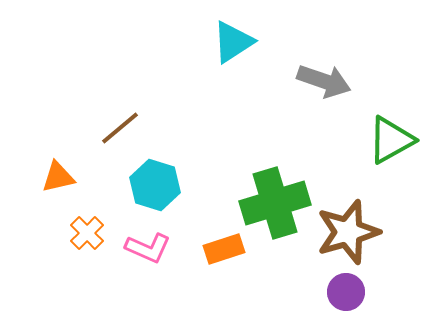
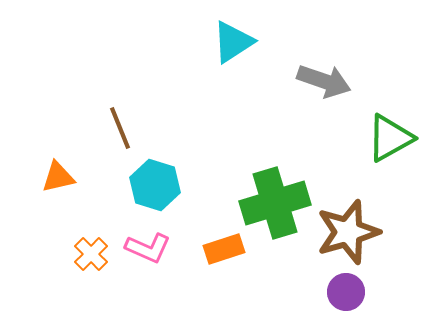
brown line: rotated 72 degrees counterclockwise
green triangle: moved 1 px left, 2 px up
orange cross: moved 4 px right, 21 px down
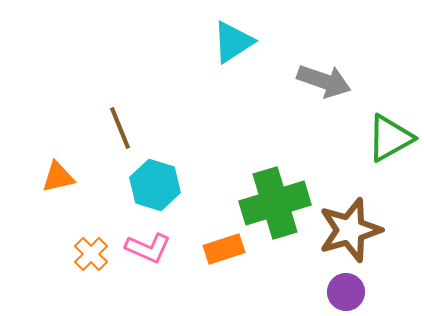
brown star: moved 2 px right, 2 px up
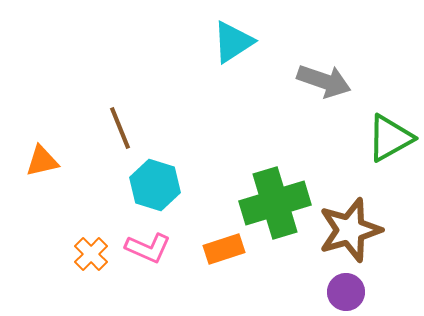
orange triangle: moved 16 px left, 16 px up
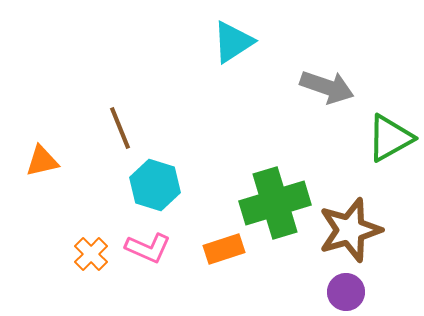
gray arrow: moved 3 px right, 6 px down
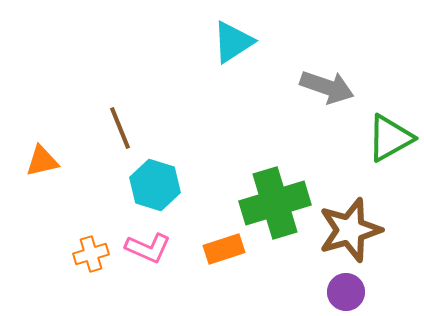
orange cross: rotated 28 degrees clockwise
